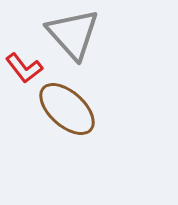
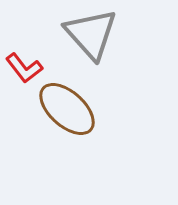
gray triangle: moved 18 px right
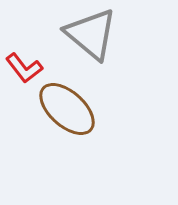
gray triangle: rotated 8 degrees counterclockwise
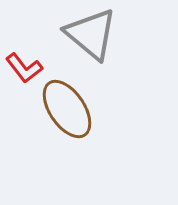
brown ellipse: rotated 14 degrees clockwise
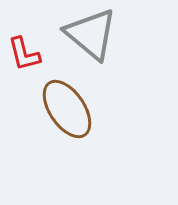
red L-shape: moved 14 px up; rotated 24 degrees clockwise
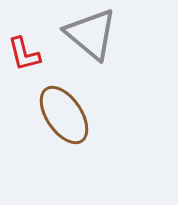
brown ellipse: moved 3 px left, 6 px down
